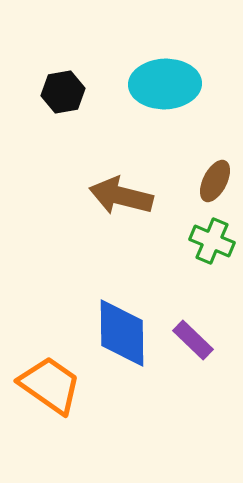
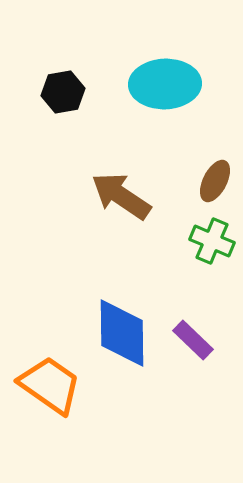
brown arrow: rotated 20 degrees clockwise
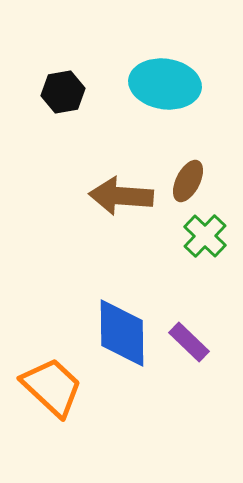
cyan ellipse: rotated 10 degrees clockwise
brown ellipse: moved 27 px left
brown arrow: rotated 30 degrees counterclockwise
green cross: moved 7 px left, 5 px up; rotated 21 degrees clockwise
purple rectangle: moved 4 px left, 2 px down
orange trapezoid: moved 2 px right, 2 px down; rotated 8 degrees clockwise
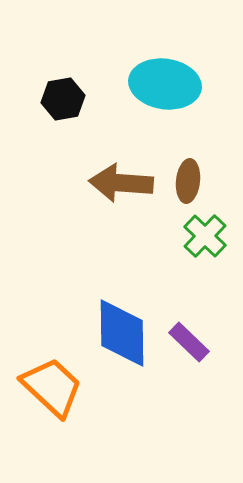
black hexagon: moved 7 px down
brown ellipse: rotated 21 degrees counterclockwise
brown arrow: moved 13 px up
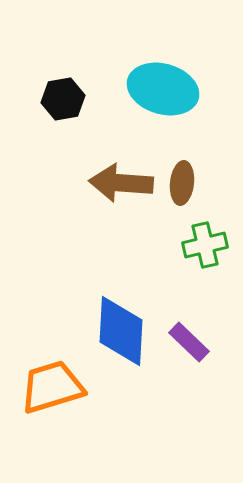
cyan ellipse: moved 2 px left, 5 px down; rotated 8 degrees clockwise
brown ellipse: moved 6 px left, 2 px down
green cross: moved 9 px down; rotated 33 degrees clockwise
blue diamond: moved 1 px left, 2 px up; rotated 4 degrees clockwise
orange trapezoid: rotated 60 degrees counterclockwise
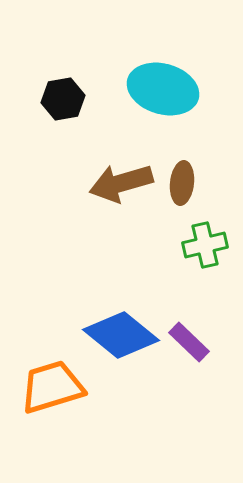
brown arrow: rotated 20 degrees counterclockwise
blue diamond: moved 4 px down; rotated 54 degrees counterclockwise
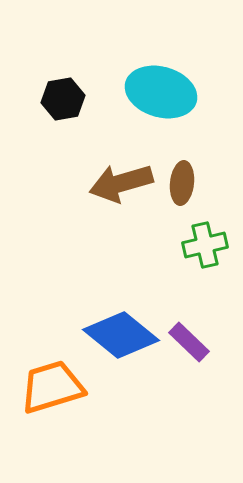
cyan ellipse: moved 2 px left, 3 px down
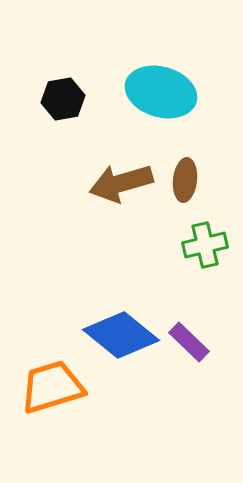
brown ellipse: moved 3 px right, 3 px up
